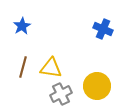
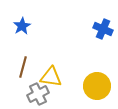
yellow triangle: moved 9 px down
gray cross: moved 23 px left
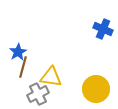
blue star: moved 4 px left, 26 px down
yellow circle: moved 1 px left, 3 px down
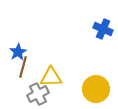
yellow triangle: rotated 10 degrees counterclockwise
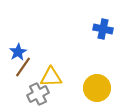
blue cross: rotated 12 degrees counterclockwise
brown line: rotated 20 degrees clockwise
yellow circle: moved 1 px right, 1 px up
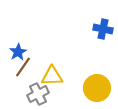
yellow triangle: moved 1 px right, 1 px up
